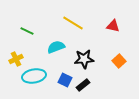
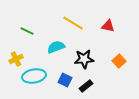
red triangle: moved 5 px left
black rectangle: moved 3 px right, 1 px down
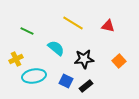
cyan semicircle: moved 1 px down; rotated 60 degrees clockwise
blue square: moved 1 px right, 1 px down
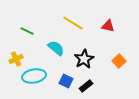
black star: rotated 24 degrees counterclockwise
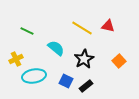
yellow line: moved 9 px right, 5 px down
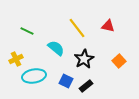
yellow line: moved 5 px left; rotated 20 degrees clockwise
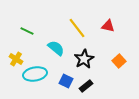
yellow cross: rotated 32 degrees counterclockwise
cyan ellipse: moved 1 px right, 2 px up
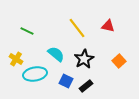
cyan semicircle: moved 6 px down
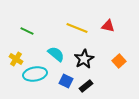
yellow line: rotated 30 degrees counterclockwise
